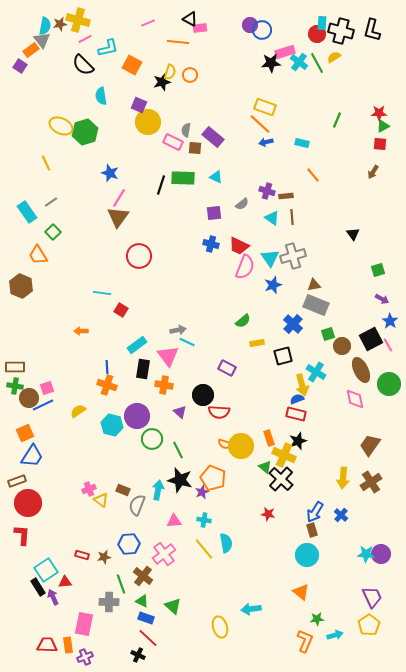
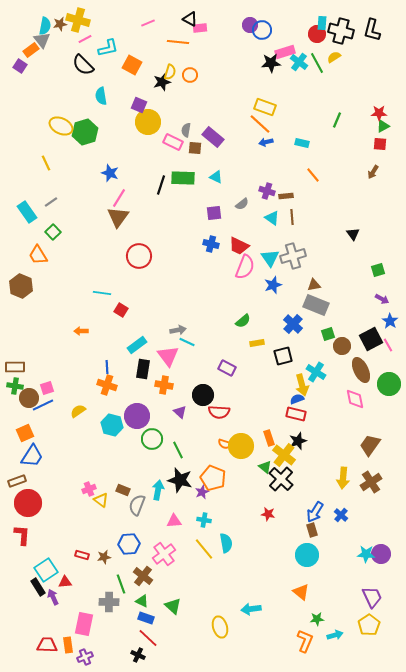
yellow cross at (284, 455): rotated 15 degrees clockwise
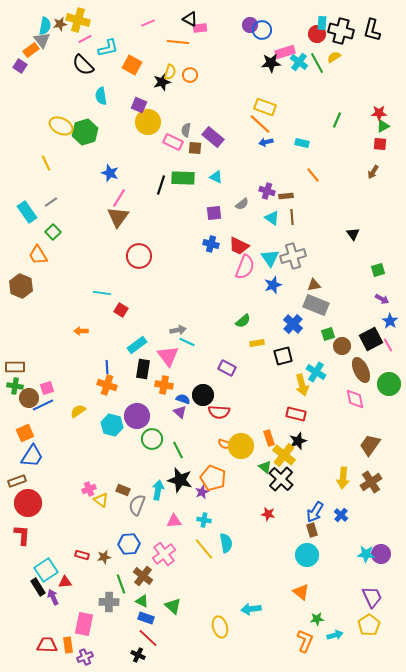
blue semicircle at (297, 399): moved 114 px left; rotated 40 degrees clockwise
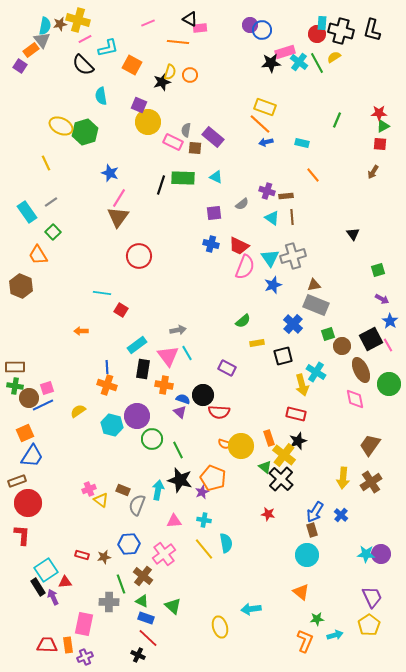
cyan line at (187, 342): moved 11 px down; rotated 35 degrees clockwise
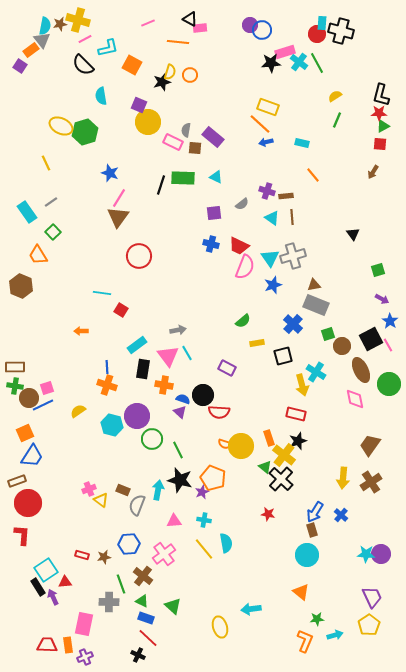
black L-shape at (372, 30): moved 9 px right, 65 px down
yellow semicircle at (334, 57): moved 1 px right, 39 px down
yellow rectangle at (265, 107): moved 3 px right
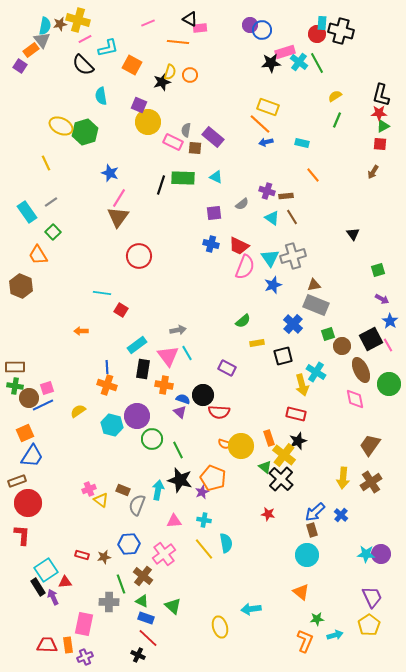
brown line at (292, 217): rotated 28 degrees counterclockwise
blue arrow at (315, 512): rotated 15 degrees clockwise
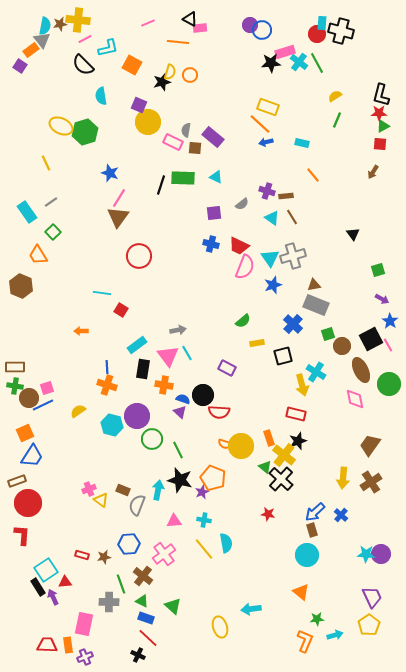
yellow cross at (78, 20): rotated 10 degrees counterclockwise
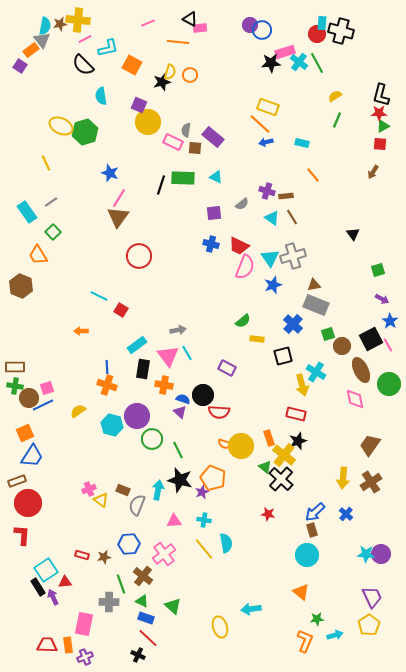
cyan line at (102, 293): moved 3 px left, 3 px down; rotated 18 degrees clockwise
yellow rectangle at (257, 343): moved 4 px up; rotated 16 degrees clockwise
blue cross at (341, 515): moved 5 px right, 1 px up
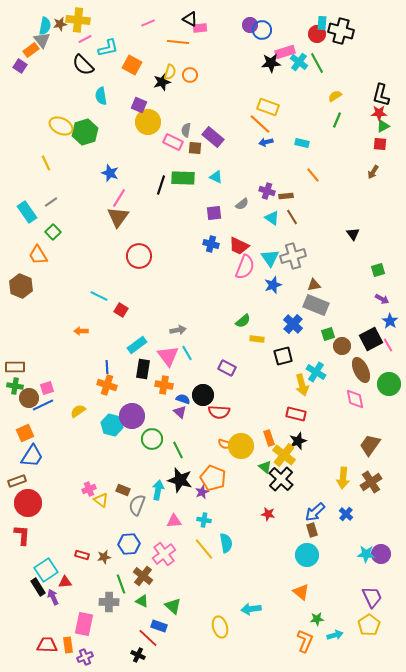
purple circle at (137, 416): moved 5 px left
blue rectangle at (146, 618): moved 13 px right, 8 px down
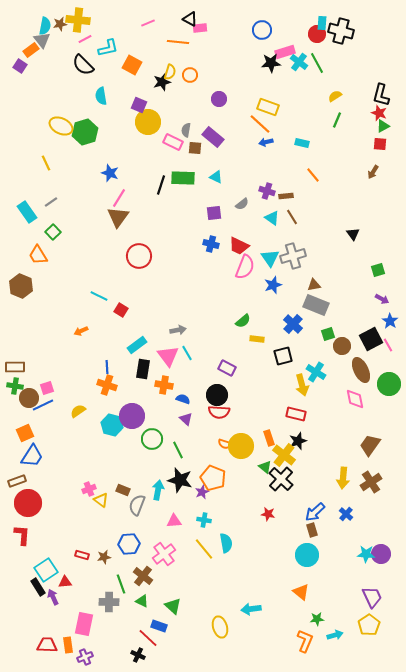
purple circle at (250, 25): moved 31 px left, 74 px down
red star at (379, 113): rotated 21 degrees clockwise
orange arrow at (81, 331): rotated 24 degrees counterclockwise
black circle at (203, 395): moved 14 px right
purple triangle at (180, 412): moved 6 px right, 7 px down
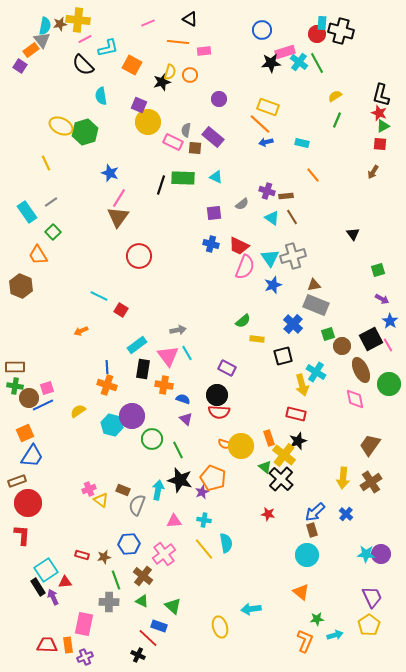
pink rectangle at (200, 28): moved 4 px right, 23 px down
green line at (121, 584): moved 5 px left, 4 px up
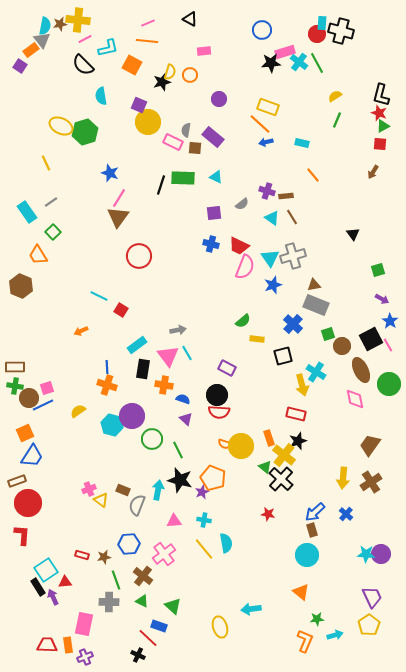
orange line at (178, 42): moved 31 px left, 1 px up
